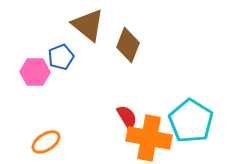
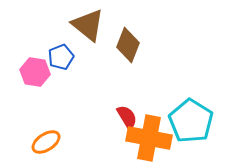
pink hexagon: rotated 8 degrees clockwise
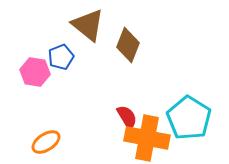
cyan pentagon: moved 2 px left, 3 px up
orange cross: moved 2 px left
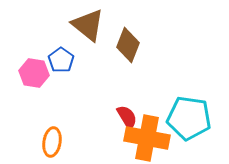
blue pentagon: moved 3 px down; rotated 15 degrees counterclockwise
pink hexagon: moved 1 px left, 1 px down
cyan pentagon: rotated 24 degrees counterclockwise
orange ellipse: moved 6 px right; rotated 48 degrees counterclockwise
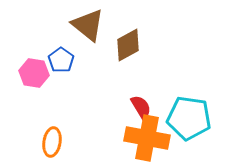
brown diamond: rotated 40 degrees clockwise
red semicircle: moved 14 px right, 10 px up
